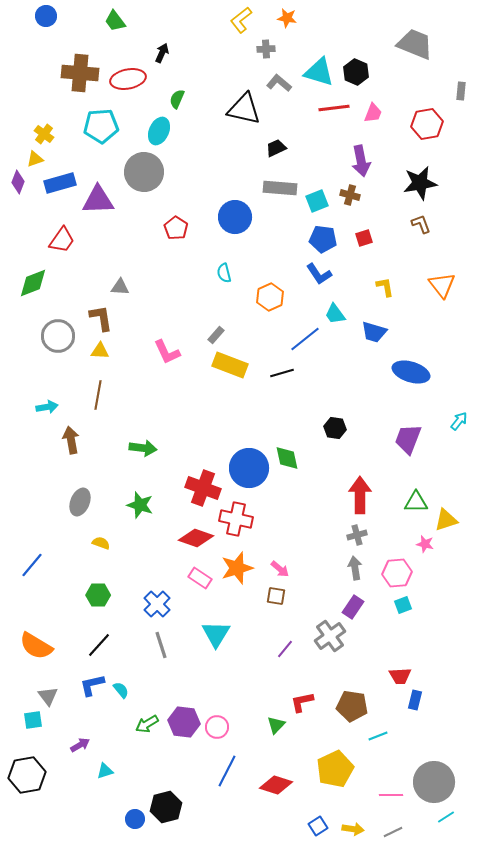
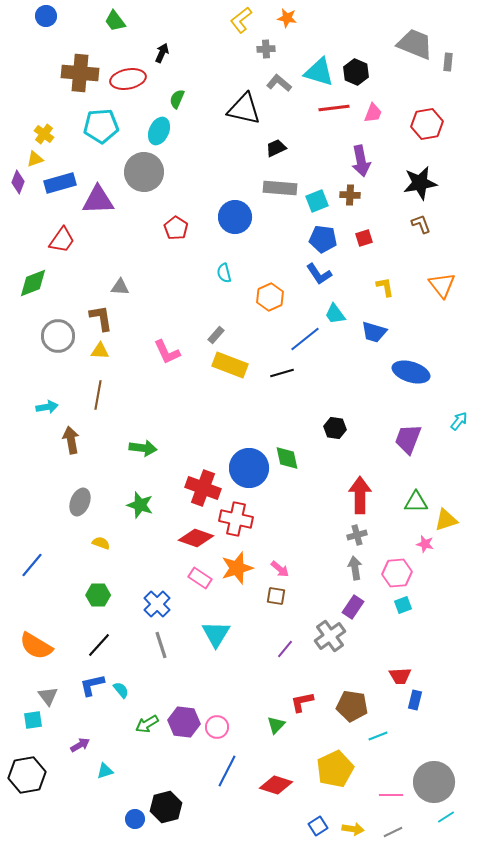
gray rectangle at (461, 91): moved 13 px left, 29 px up
brown cross at (350, 195): rotated 12 degrees counterclockwise
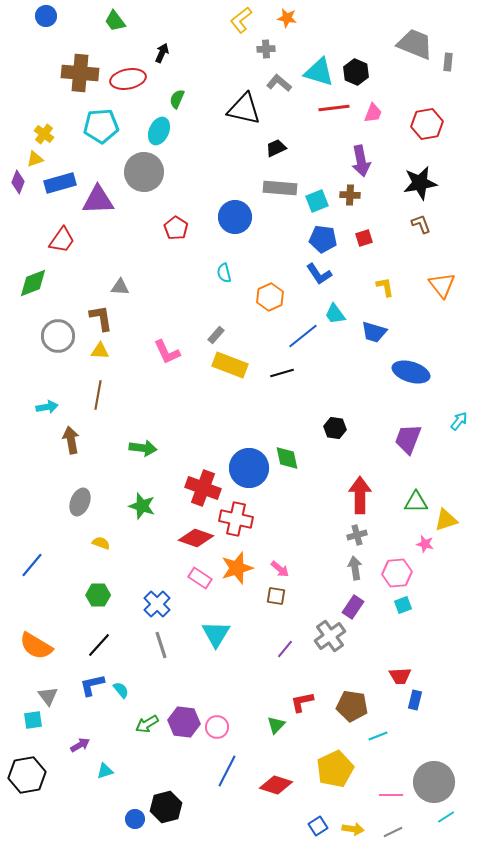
blue line at (305, 339): moved 2 px left, 3 px up
green star at (140, 505): moved 2 px right, 1 px down
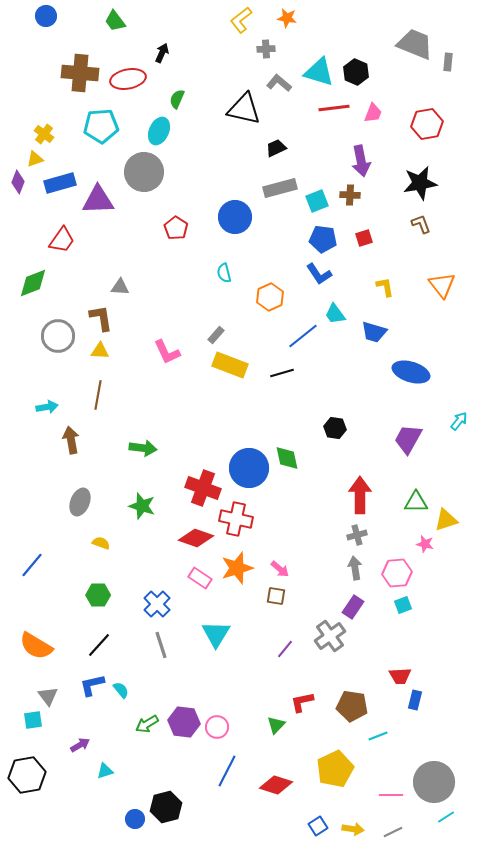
gray rectangle at (280, 188): rotated 20 degrees counterclockwise
purple trapezoid at (408, 439): rotated 8 degrees clockwise
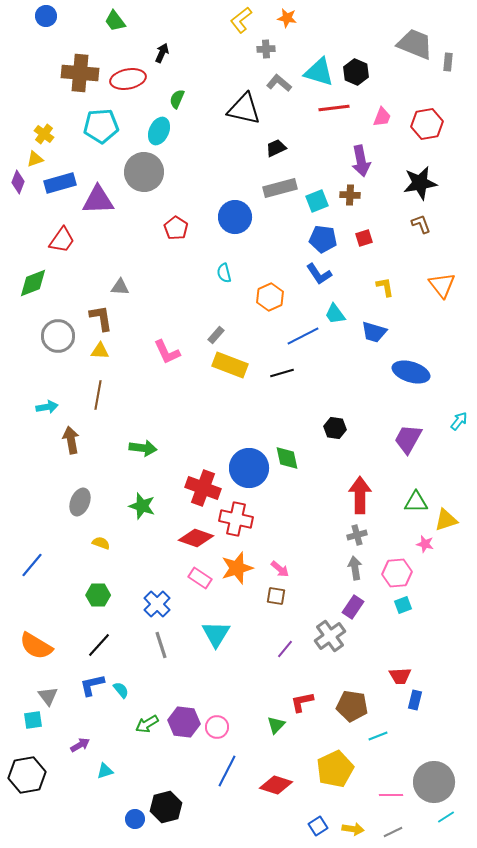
pink trapezoid at (373, 113): moved 9 px right, 4 px down
blue line at (303, 336): rotated 12 degrees clockwise
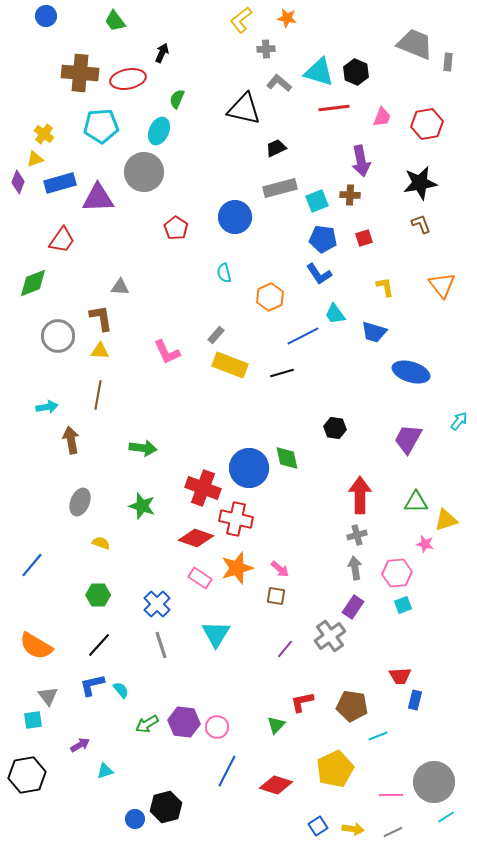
purple triangle at (98, 200): moved 2 px up
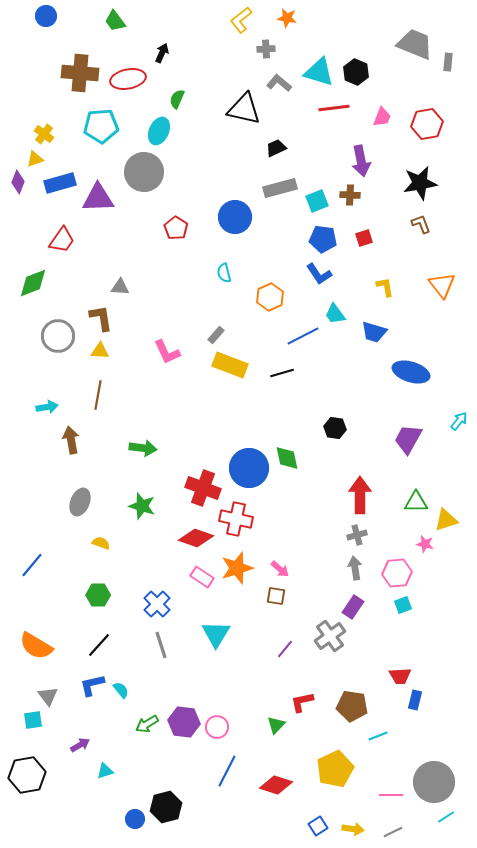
pink rectangle at (200, 578): moved 2 px right, 1 px up
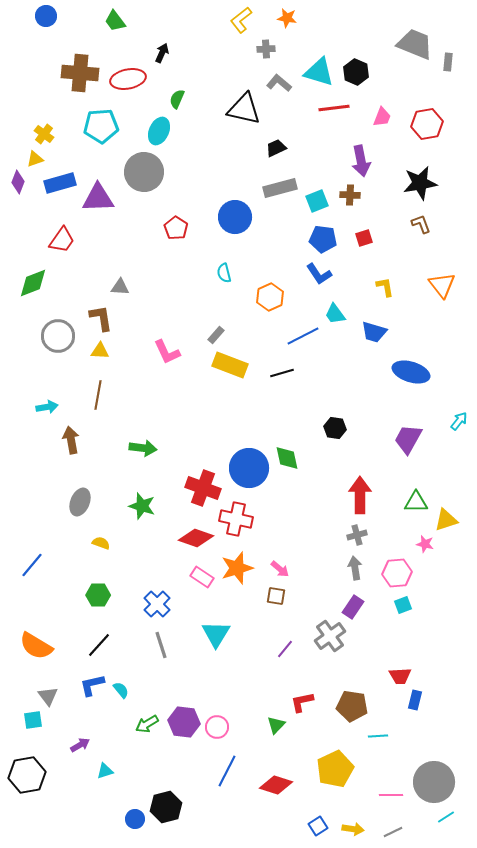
cyan line at (378, 736): rotated 18 degrees clockwise
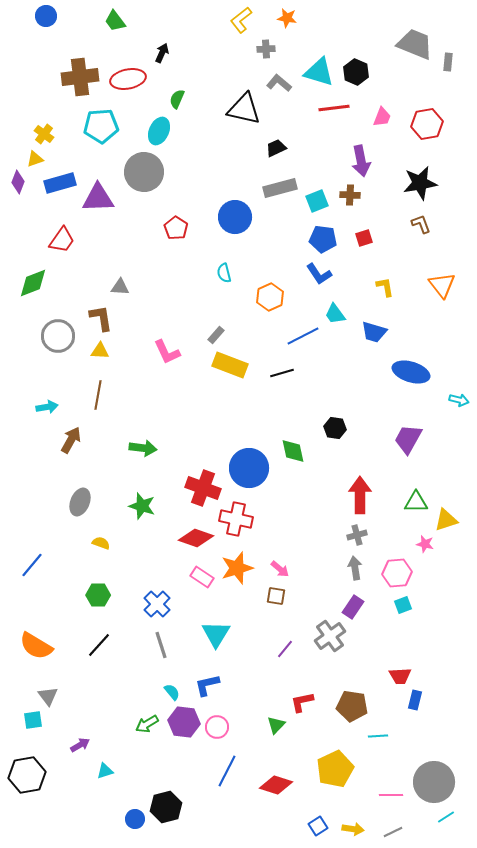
brown cross at (80, 73): moved 4 px down; rotated 12 degrees counterclockwise
cyan arrow at (459, 421): moved 21 px up; rotated 66 degrees clockwise
brown arrow at (71, 440): rotated 40 degrees clockwise
green diamond at (287, 458): moved 6 px right, 7 px up
blue L-shape at (92, 685): moved 115 px right
cyan semicircle at (121, 690): moved 51 px right, 2 px down
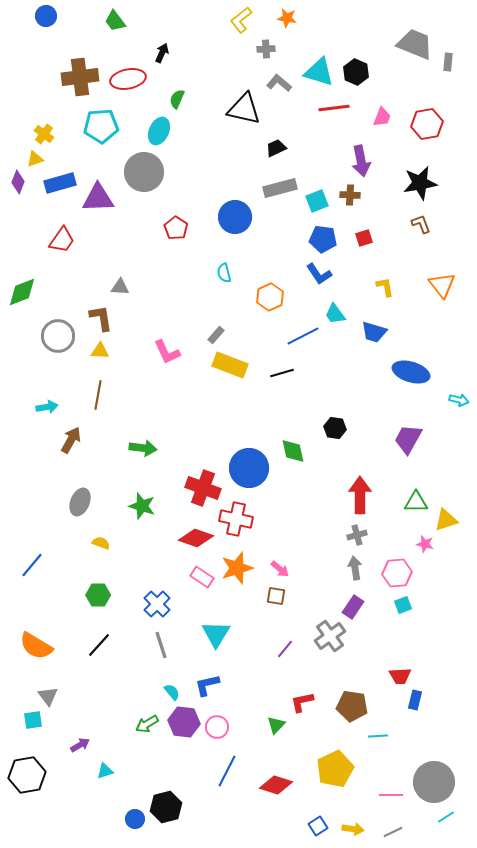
green diamond at (33, 283): moved 11 px left, 9 px down
